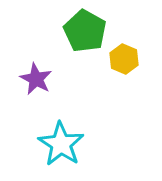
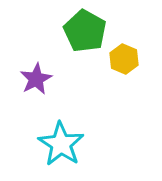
purple star: rotated 16 degrees clockwise
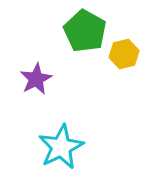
yellow hexagon: moved 5 px up; rotated 24 degrees clockwise
cyan star: moved 3 px down; rotated 12 degrees clockwise
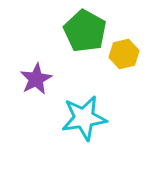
cyan star: moved 23 px right, 29 px up; rotated 18 degrees clockwise
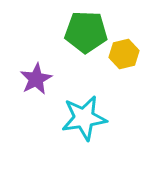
green pentagon: moved 1 px right, 1 px down; rotated 27 degrees counterclockwise
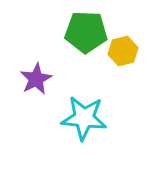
yellow hexagon: moved 1 px left, 3 px up
cyan star: rotated 15 degrees clockwise
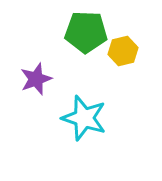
purple star: rotated 8 degrees clockwise
cyan star: rotated 12 degrees clockwise
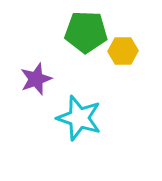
yellow hexagon: rotated 12 degrees clockwise
cyan star: moved 5 px left
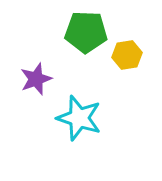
yellow hexagon: moved 4 px right, 4 px down; rotated 8 degrees counterclockwise
